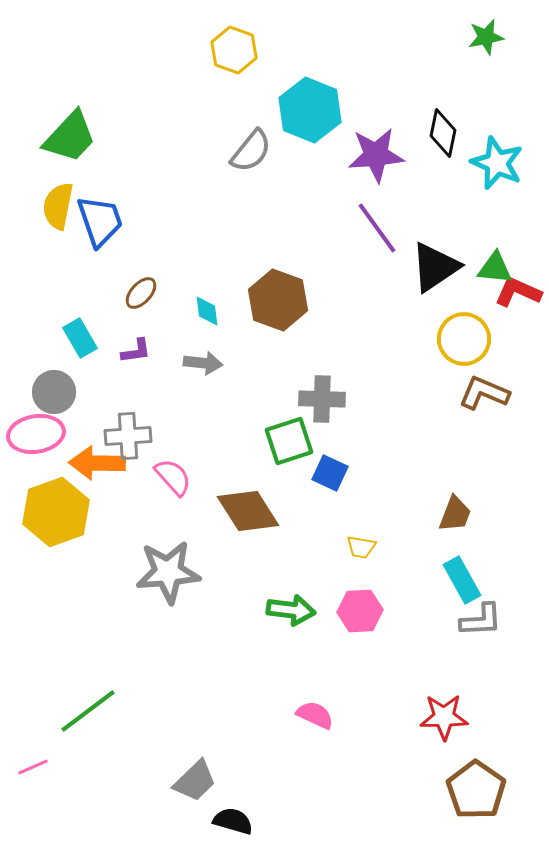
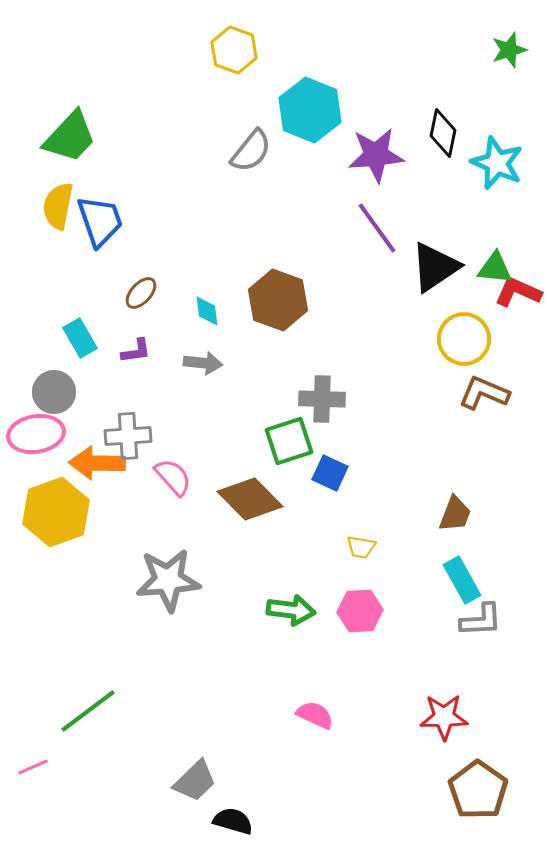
green star at (486, 37): moved 23 px right, 13 px down; rotated 6 degrees counterclockwise
brown diamond at (248, 511): moved 2 px right, 12 px up; rotated 12 degrees counterclockwise
gray star at (168, 572): moved 8 px down
brown pentagon at (476, 790): moved 2 px right
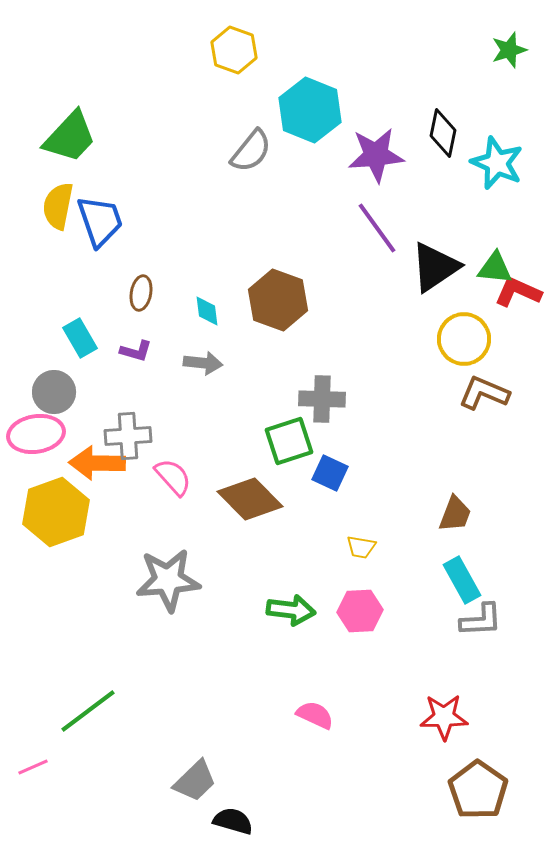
brown ellipse at (141, 293): rotated 32 degrees counterclockwise
purple L-shape at (136, 351): rotated 24 degrees clockwise
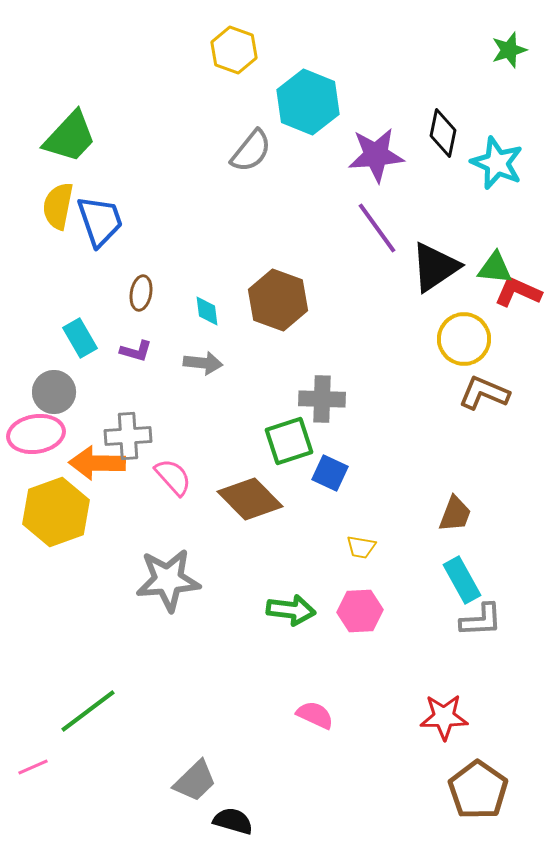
cyan hexagon at (310, 110): moved 2 px left, 8 px up
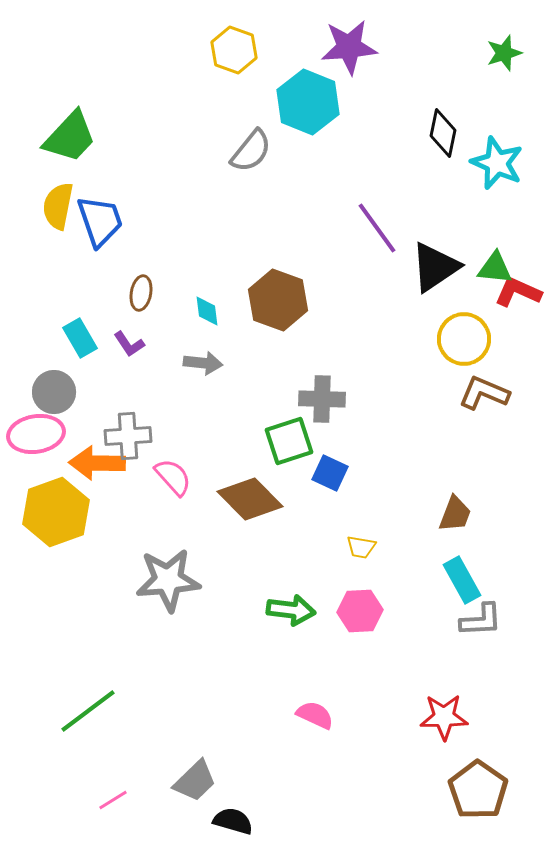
green star at (509, 50): moved 5 px left, 3 px down
purple star at (376, 155): moved 27 px left, 108 px up
purple L-shape at (136, 351): moved 7 px left, 7 px up; rotated 40 degrees clockwise
pink line at (33, 767): moved 80 px right, 33 px down; rotated 8 degrees counterclockwise
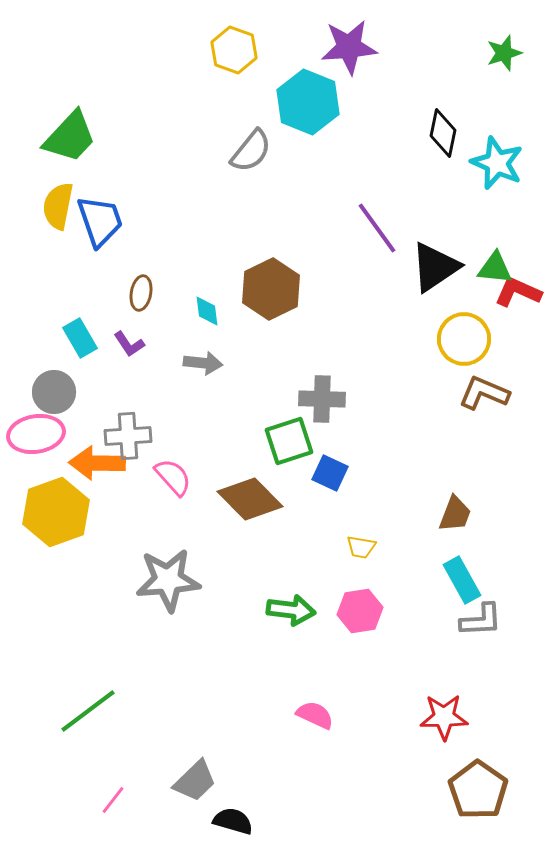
brown hexagon at (278, 300): moved 7 px left, 11 px up; rotated 14 degrees clockwise
pink hexagon at (360, 611): rotated 6 degrees counterclockwise
pink line at (113, 800): rotated 20 degrees counterclockwise
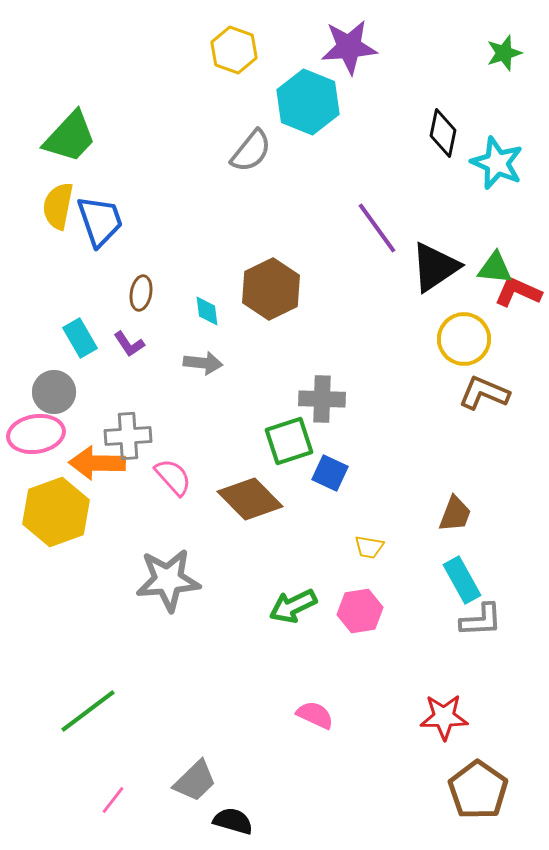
yellow trapezoid at (361, 547): moved 8 px right
green arrow at (291, 610): moved 2 px right, 4 px up; rotated 147 degrees clockwise
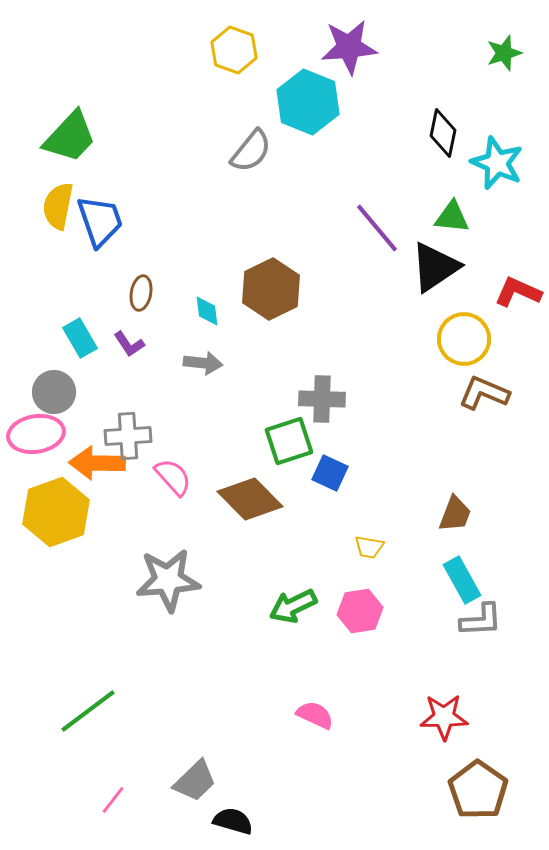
purple line at (377, 228): rotated 4 degrees counterclockwise
green triangle at (495, 268): moved 43 px left, 51 px up
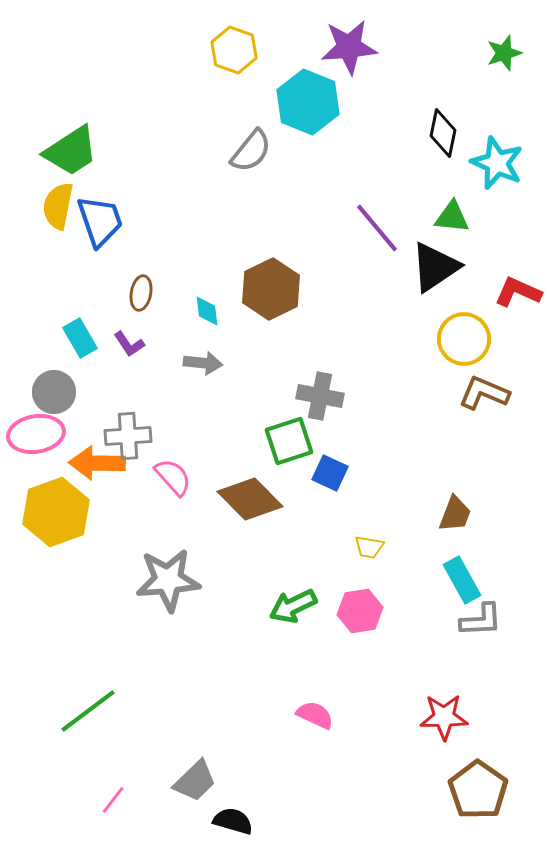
green trapezoid at (70, 137): moved 1 px right, 14 px down; rotated 14 degrees clockwise
gray cross at (322, 399): moved 2 px left, 3 px up; rotated 9 degrees clockwise
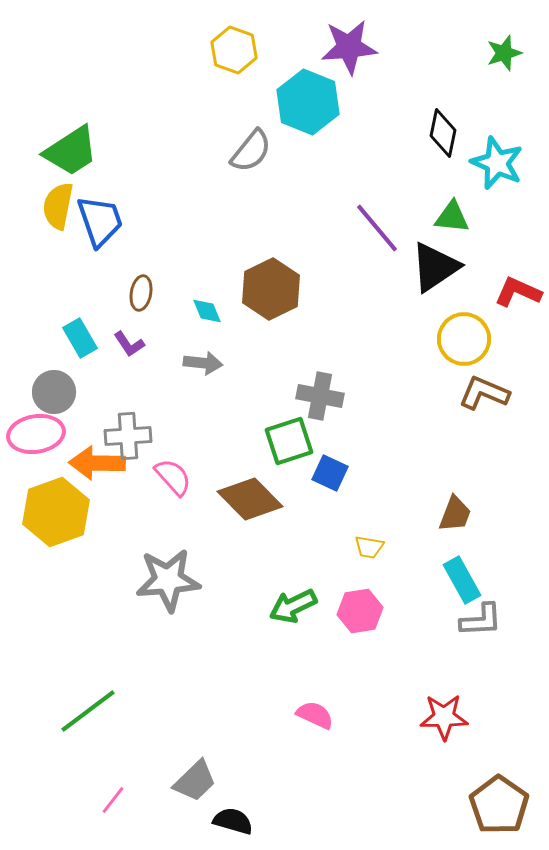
cyan diamond at (207, 311): rotated 16 degrees counterclockwise
brown pentagon at (478, 790): moved 21 px right, 15 px down
